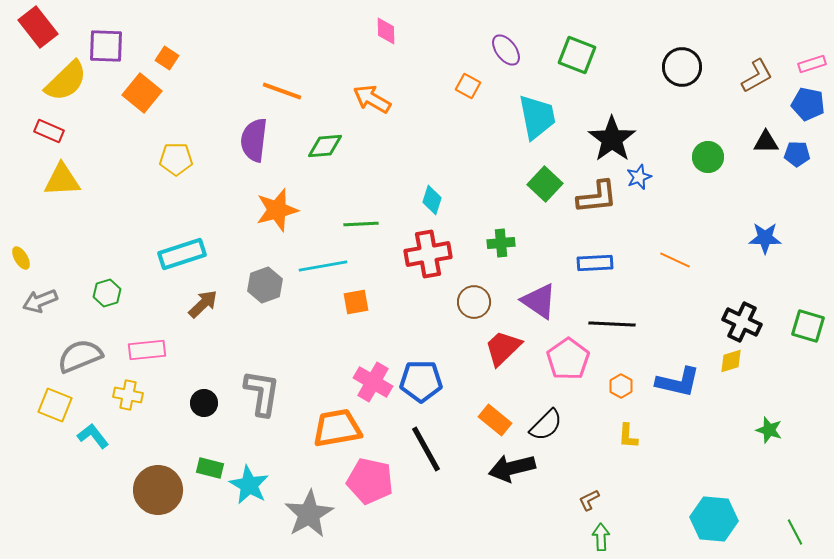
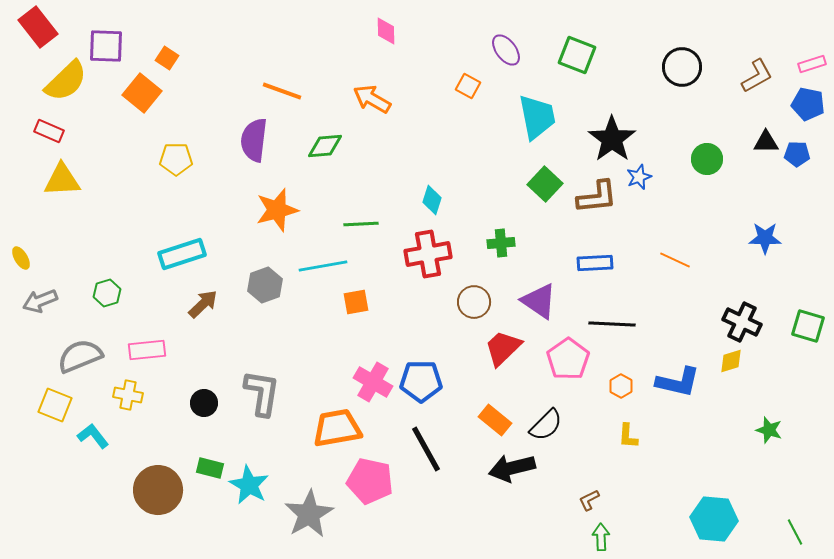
green circle at (708, 157): moved 1 px left, 2 px down
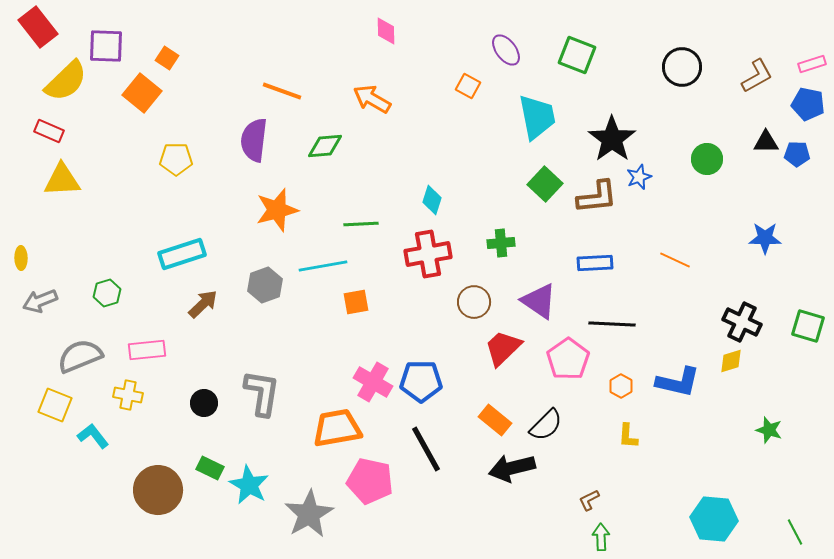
yellow ellipse at (21, 258): rotated 30 degrees clockwise
green rectangle at (210, 468): rotated 12 degrees clockwise
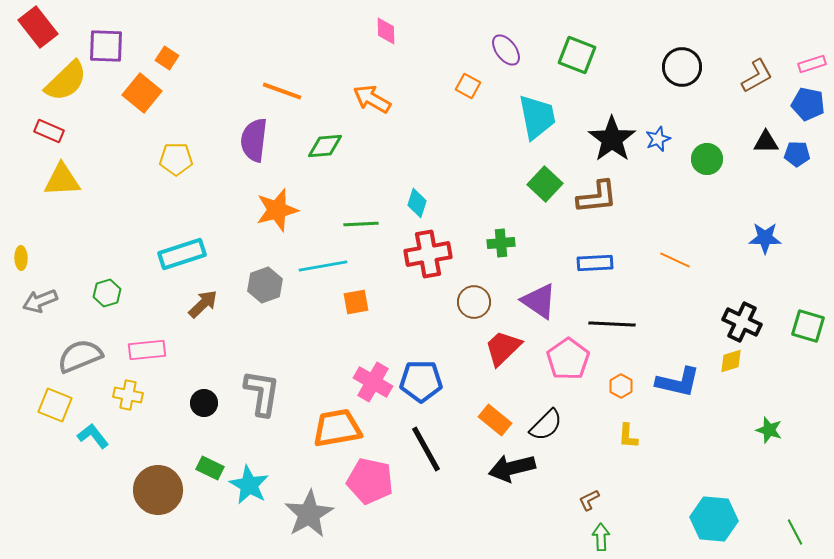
blue star at (639, 177): moved 19 px right, 38 px up
cyan diamond at (432, 200): moved 15 px left, 3 px down
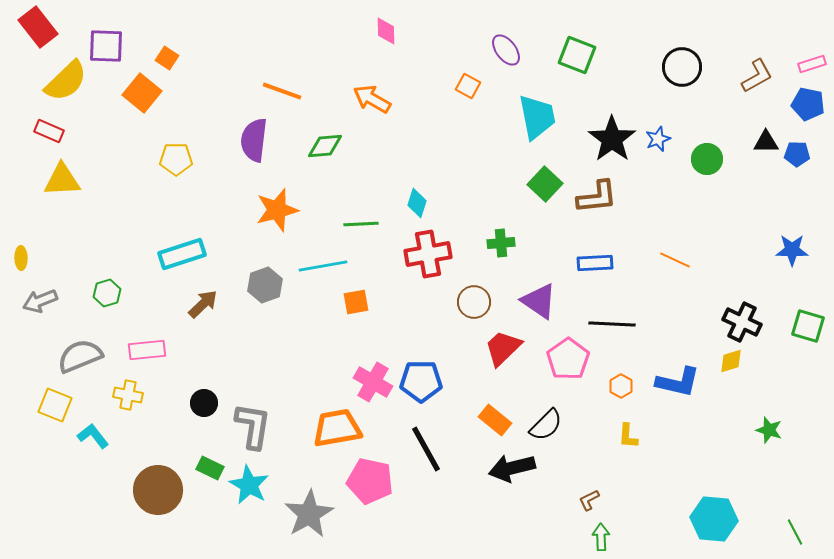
blue star at (765, 238): moved 27 px right, 12 px down
gray L-shape at (262, 393): moved 9 px left, 33 px down
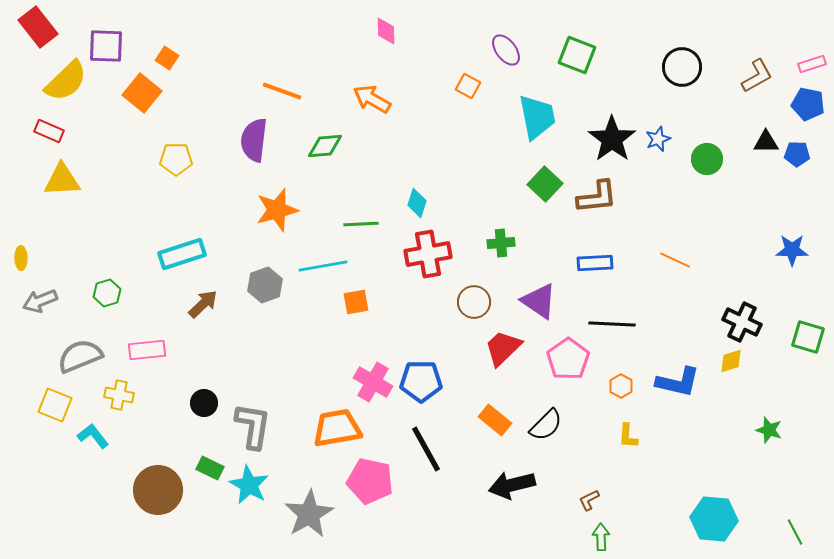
green square at (808, 326): moved 11 px down
yellow cross at (128, 395): moved 9 px left
black arrow at (512, 468): moved 17 px down
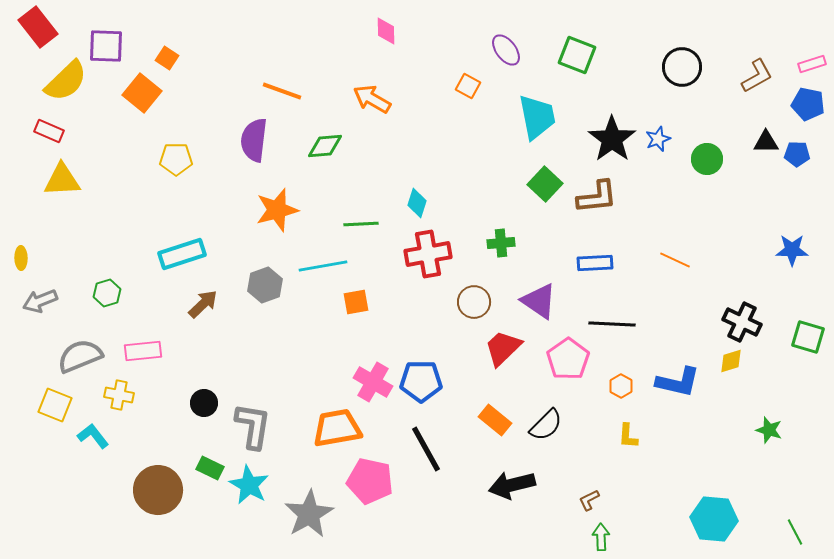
pink rectangle at (147, 350): moved 4 px left, 1 px down
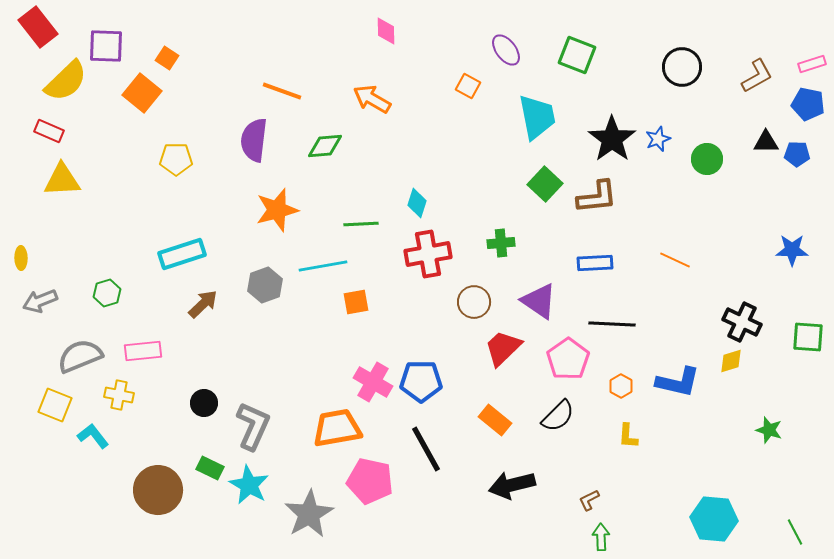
green square at (808, 337): rotated 12 degrees counterclockwise
black semicircle at (546, 425): moved 12 px right, 9 px up
gray L-shape at (253, 426): rotated 15 degrees clockwise
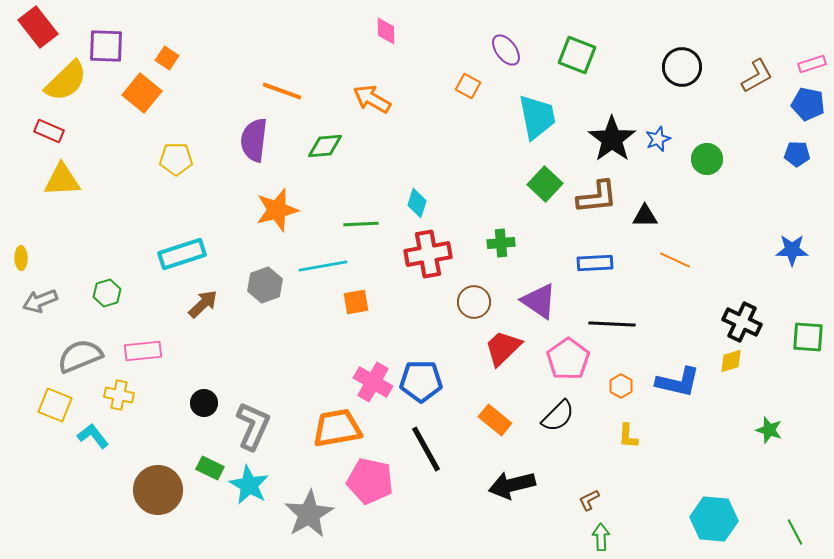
black triangle at (766, 142): moved 121 px left, 74 px down
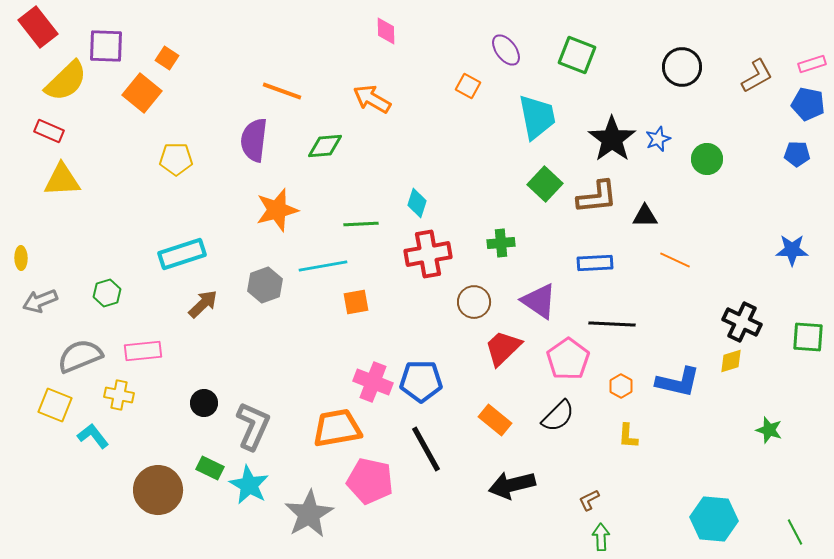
pink cross at (373, 382): rotated 9 degrees counterclockwise
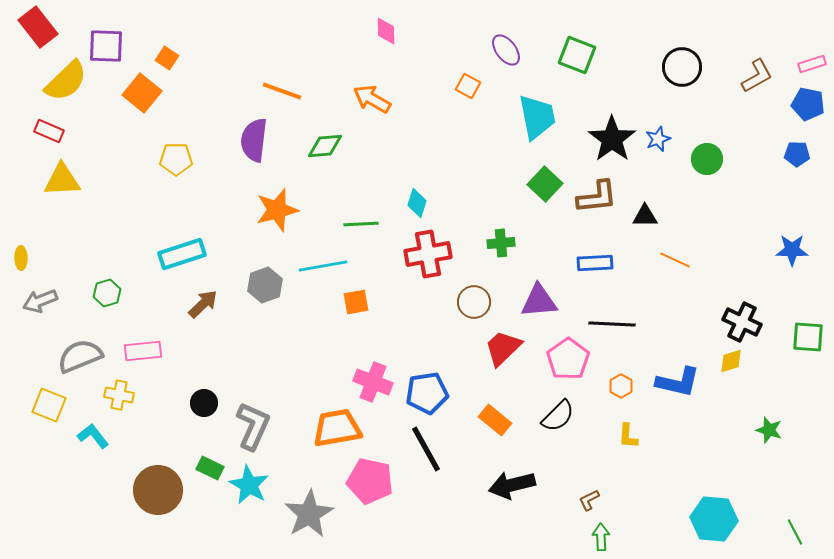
purple triangle at (539, 301): rotated 39 degrees counterclockwise
blue pentagon at (421, 381): moved 6 px right, 12 px down; rotated 9 degrees counterclockwise
yellow square at (55, 405): moved 6 px left
